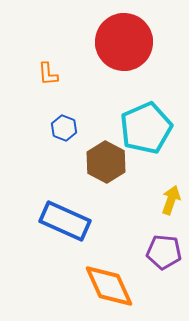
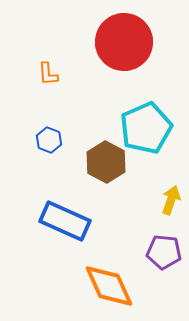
blue hexagon: moved 15 px left, 12 px down
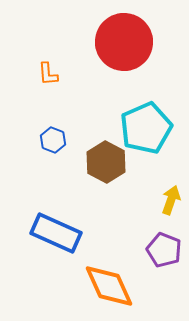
blue hexagon: moved 4 px right
blue rectangle: moved 9 px left, 12 px down
purple pentagon: moved 2 px up; rotated 16 degrees clockwise
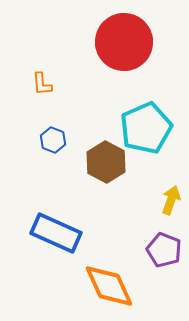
orange L-shape: moved 6 px left, 10 px down
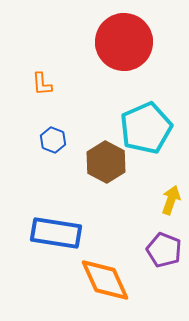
blue rectangle: rotated 15 degrees counterclockwise
orange diamond: moved 4 px left, 6 px up
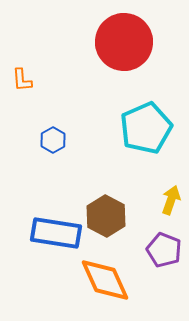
orange L-shape: moved 20 px left, 4 px up
blue hexagon: rotated 10 degrees clockwise
brown hexagon: moved 54 px down
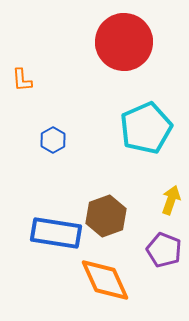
brown hexagon: rotated 12 degrees clockwise
